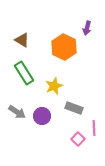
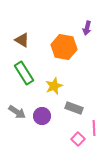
orange hexagon: rotated 15 degrees counterclockwise
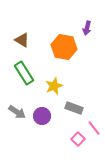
pink line: rotated 35 degrees counterclockwise
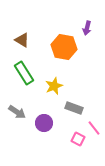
purple circle: moved 2 px right, 7 px down
pink square: rotated 16 degrees counterclockwise
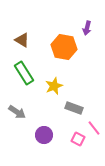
purple circle: moved 12 px down
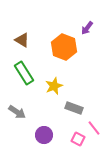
purple arrow: rotated 24 degrees clockwise
orange hexagon: rotated 10 degrees clockwise
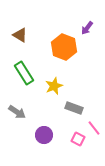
brown triangle: moved 2 px left, 5 px up
